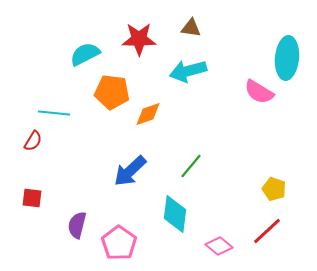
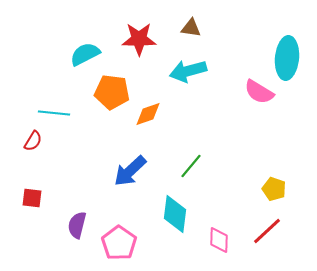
pink diamond: moved 6 px up; rotated 52 degrees clockwise
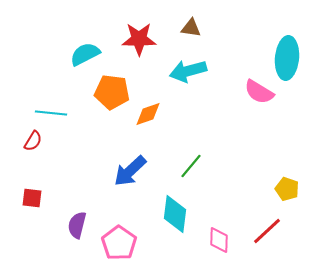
cyan line: moved 3 px left
yellow pentagon: moved 13 px right
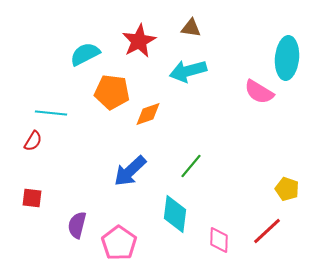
red star: moved 2 px down; rotated 28 degrees counterclockwise
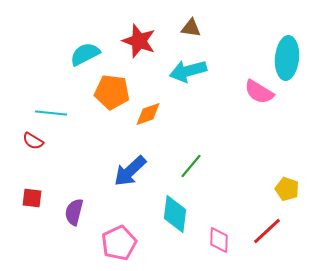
red star: rotated 24 degrees counterclockwise
red semicircle: rotated 90 degrees clockwise
purple semicircle: moved 3 px left, 13 px up
pink pentagon: rotated 12 degrees clockwise
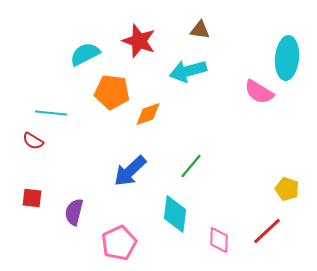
brown triangle: moved 9 px right, 2 px down
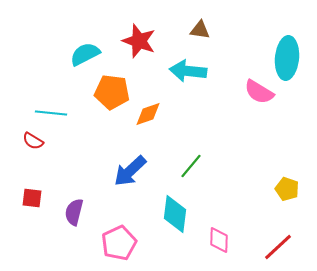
cyan arrow: rotated 21 degrees clockwise
red line: moved 11 px right, 16 px down
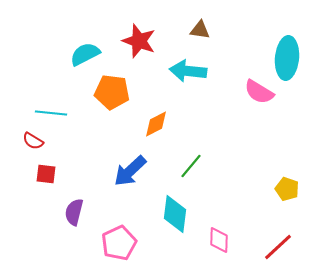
orange diamond: moved 8 px right, 10 px down; rotated 8 degrees counterclockwise
red square: moved 14 px right, 24 px up
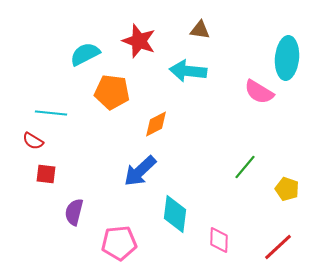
green line: moved 54 px right, 1 px down
blue arrow: moved 10 px right
pink pentagon: rotated 20 degrees clockwise
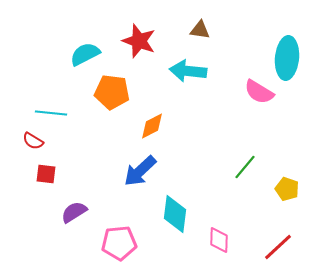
orange diamond: moved 4 px left, 2 px down
purple semicircle: rotated 44 degrees clockwise
